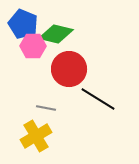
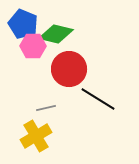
gray line: rotated 24 degrees counterclockwise
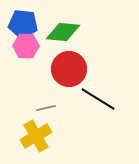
blue pentagon: rotated 16 degrees counterclockwise
green diamond: moved 7 px right, 2 px up; rotated 8 degrees counterclockwise
pink hexagon: moved 7 px left
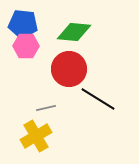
green diamond: moved 11 px right
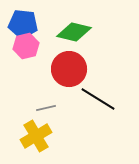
green diamond: rotated 8 degrees clockwise
pink hexagon: rotated 15 degrees counterclockwise
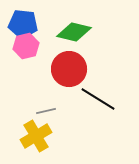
gray line: moved 3 px down
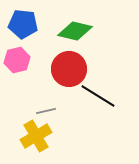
green diamond: moved 1 px right, 1 px up
pink hexagon: moved 9 px left, 14 px down
black line: moved 3 px up
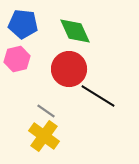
green diamond: rotated 52 degrees clockwise
pink hexagon: moved 1 px up
gray line: rotated 48 degrees clockwise
yellow cross: moved 8 px right; rotated 24 degrees counterclockwise
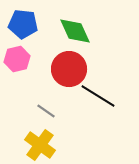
yellow cross: moved 4 px left, 9 px down
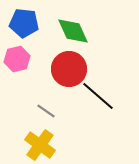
blue pentagon: moved 1 px right, 1 px up
green diamond: moved 2 px left
black line: rotated 9 degrees clockwise
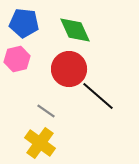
green diamond: moved 2 px right, 1 px up
yellow cross: moved 2 px up
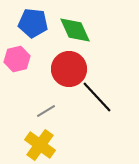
blue pentagon: moved 9 px right
black line: moved 1 px left, 1 px down; rotated 6 degrees clockwise
gray line: rotated 66 degrees counterclockwise
yellow cross: moved 2 px down
